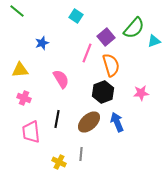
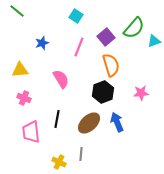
pink line: moved 8 px left, 6 px up
brown ellipse: moved 1 px down
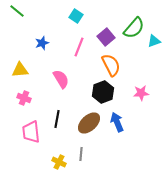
orange semicircle: rotated 10 degrees counterclockwise
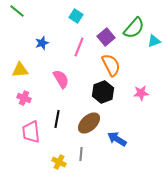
blue arrow: moved 17 px down; rotated 36 degrees counterclockwise
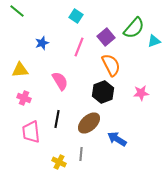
pink semicircle: moved 1 px left, 2 px down
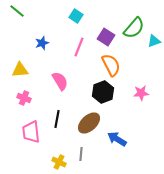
purple square: rotated 18 degrees counterclockwise
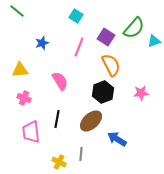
brown ellipse: moved 2 px right, 2 px up
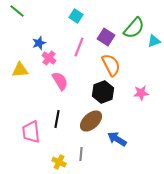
blue star: moved 3 px left
pink cross: moved 25 px right, 40 px up; rotated 16 degrees clockwise
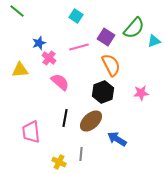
pink line: rotated 54 degrees clockwise
pink semicircle: moved 1 px down; rotated 18 degrees counterclockwise
black line: moved 8 px right, 1 px up
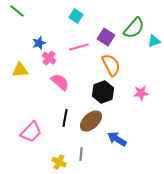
pink trapezoid: rotated 130 degrees counterclockwise
